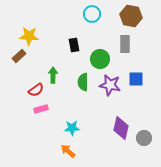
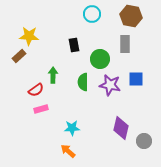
gray circle: moved 3 px down
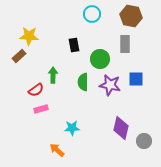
orange arrow: moved 11 px left, 1 px up
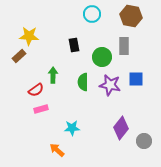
gray rectangle: moved 1 px left, 2 px down
green circle: moved 2 px right, 2 px up
purple diamond: rotated 25 degrees clockwise
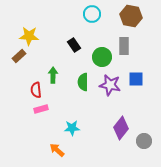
black rectangle: rotated 24 degrees counterclockwise
red semicircle: rotated 119 degrees clockwise
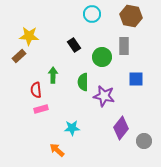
purple star: moved 6 px left, 11 px down
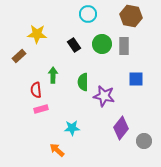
cyan circle: moved 4 px left
yellow star: moved 8 px right, 2 px up
green circle: moved 13 px up
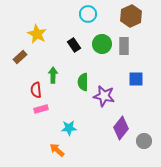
brown hexagon: rotated 25 degrees clockwise
yellow star: rotated 24 degrees clockwise
brown rectangle: moved 1 px right, 1 px down
cyan star: moved 3 px left
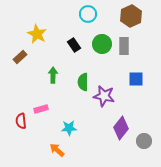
red semicircle: moved 15 px left, 31 px down
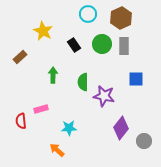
brown hexagon: moved 10 px left, 2 px down
yellow star: moved 6 px right, 3 px up
